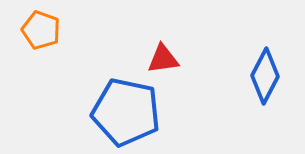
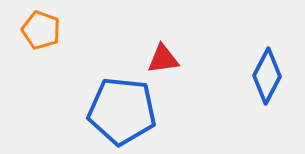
blue diamond: moved 2 px right
blue pentagon: moved 4 px left, 1 px up; rotated 6 degrees counterclockwise
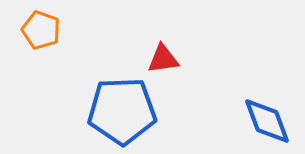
blue diamond: moved 45 px down; rotated 48 degrees counterclockwise
blue pentagon: rotated 8 degrees counterclockwise
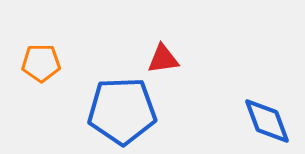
orange pentagon: moved 33 px down; rotated 21 degrees counterclockwise
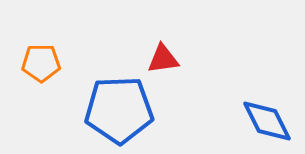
blue pentagon: moved 3 px left, 1 px up
blue diamond: rotated 6 degrees counterclockwise
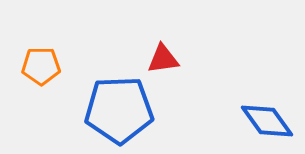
orange pentagon: moved 3 px down
blue diamond: rotated 10 degrees counterclockwise
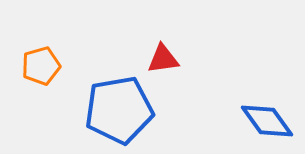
orange pentagon: rotated 15 degrees counterclockwise
blue pentagon: rotated 8 degrees counterclockwise
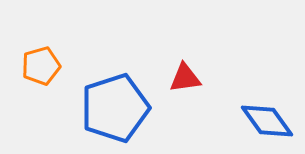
red triangle: moved 22 px right, 19 px down
blue pentagon: moved 4 px left, 2 px up; rotated 8 degrees counterclockwise
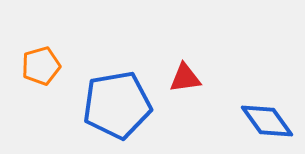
blue pentagon: moved 2 px right, 3 px up; rotated 8 degrees clockwise
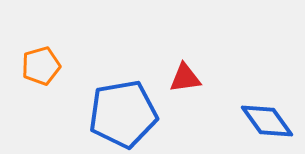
blue pentagon: moved 6 px right, 9 px down
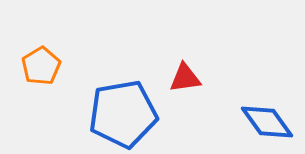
orange pentagon: rotated 15 degrees counterclockwise
blue diamond: moved 1 px down
